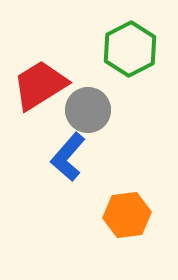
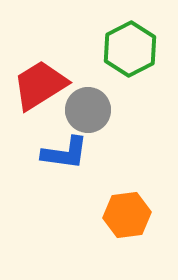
blue L-shape: moved 3 px left, 4 px up; rotated 123 degrees counterclockwise
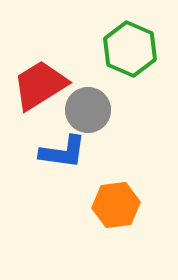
green hexagon: rotated 10 degrees counterclockwise
blue L-shape: moved 2 px left, 1 px up
orange hexagon: moved 11 px left, 10 px up
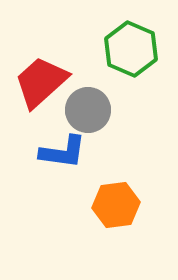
green hexagon: moved 1 px right
red trapezoid: moved 1 px right, 3 px up; rotated 10 degrees counterclockwise
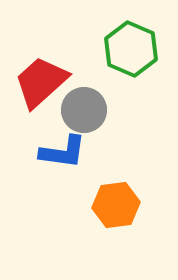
gray circle: moved 4 px left
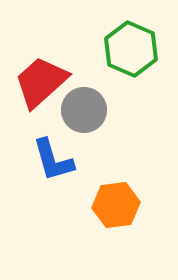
blue L-shape: moved 10 px left, 8 px down; rotated 66 degrees clockwise
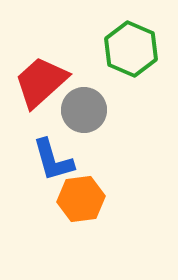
orange hexagon: moved 35 px left, 6 px up
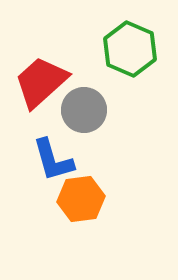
green hexagon: moved 1 px left
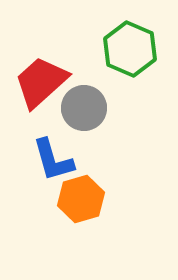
gray circle: moved 2 px up
orange hexagon: rotated 9 degrees counterclockwise
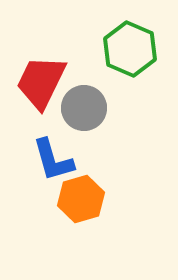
red trapezoid: rotated 22 degrees counterclockwise
